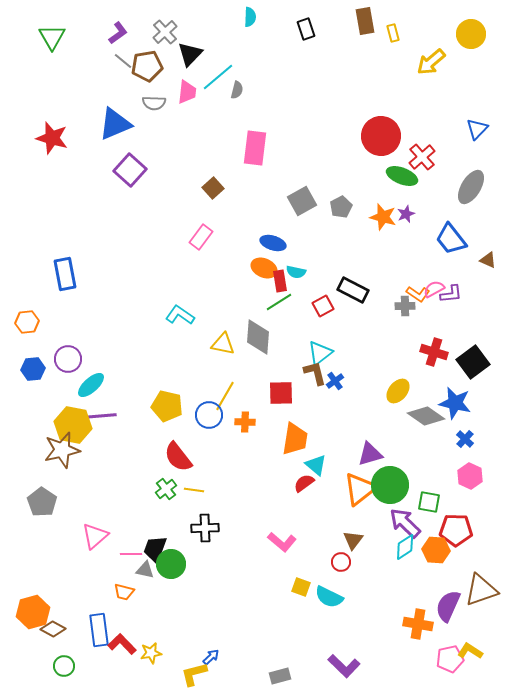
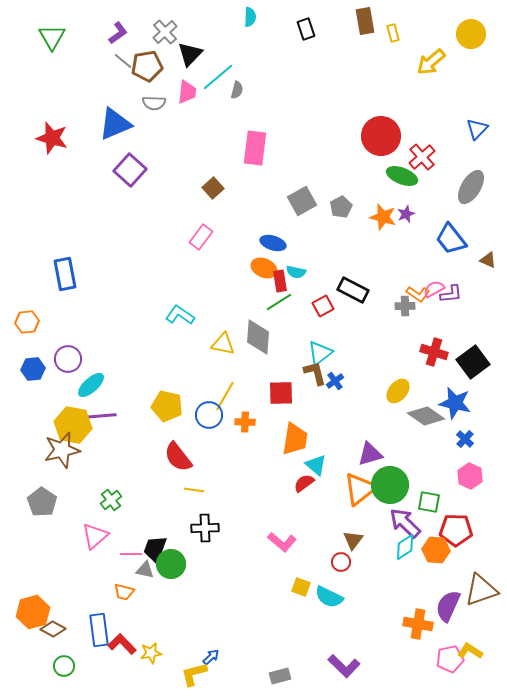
green cross at (166, 489): moved 55 px left, 11 px down
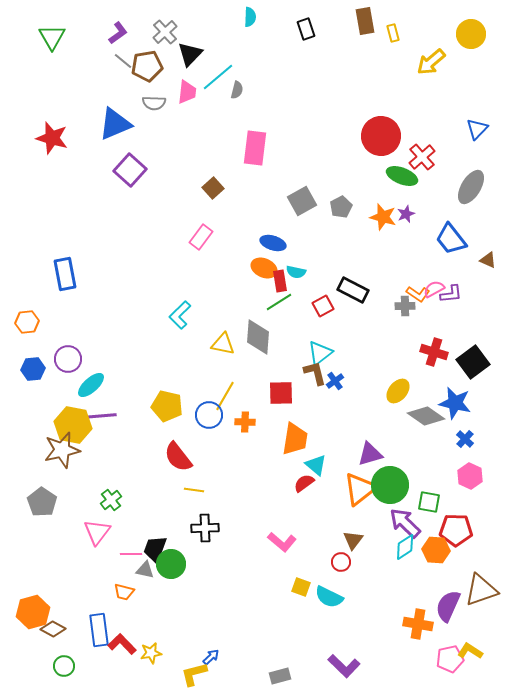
cyan L-shape at (180, 315): rotated 80 degrees counterclockwise
pink triangle at (95, 536): moved 2 px right, 4 px up; rotated 12 degrees counterclockwise
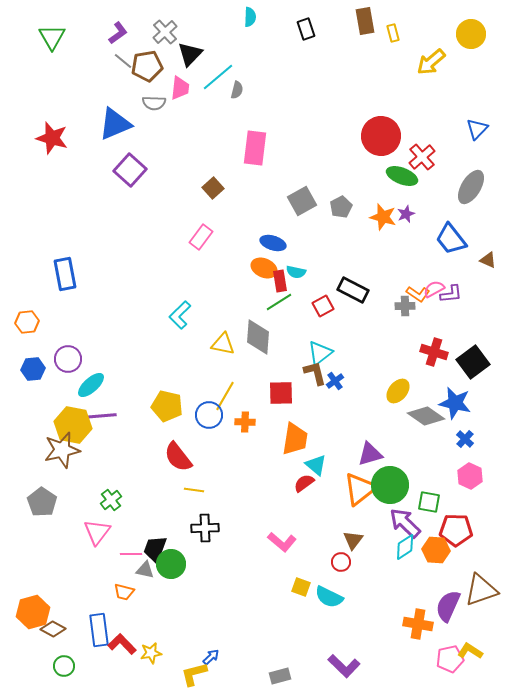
pink trapezoid at (187, 92): moved 7 px left, 4 px up
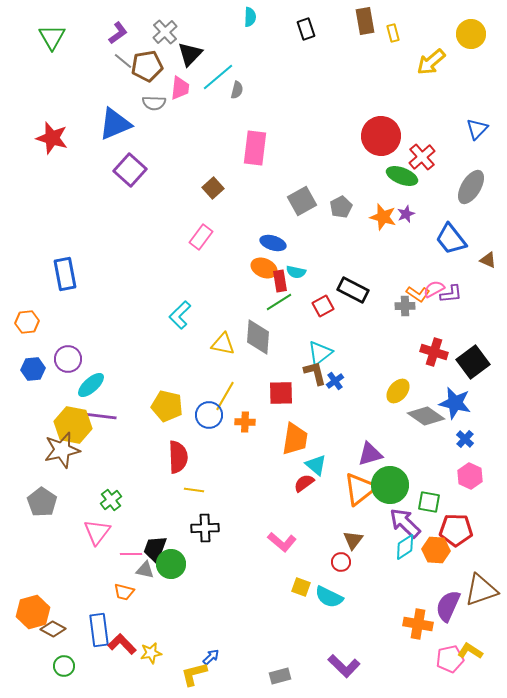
purple line at (100, 416): rotated 12 degrees clockwise
red semicircle at (178, 457): rotated 144 degrees counterclockwise
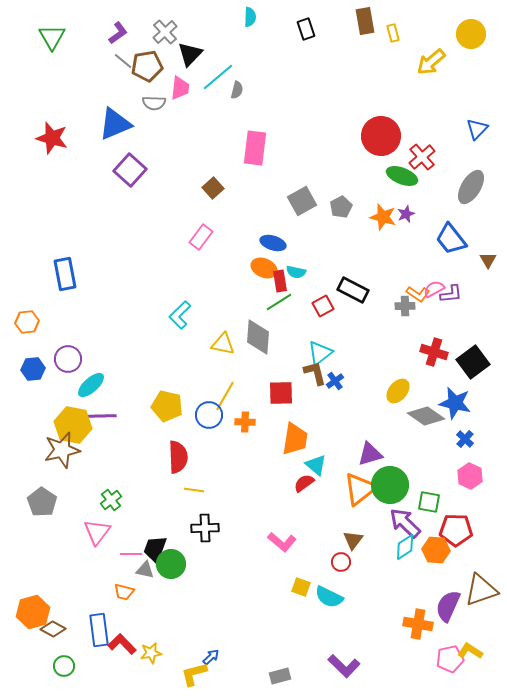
brown triangle at (488, 260): rotated 36 degrees clockwise
purple line at (100, 416): rotated 8 degrees counterclockwise
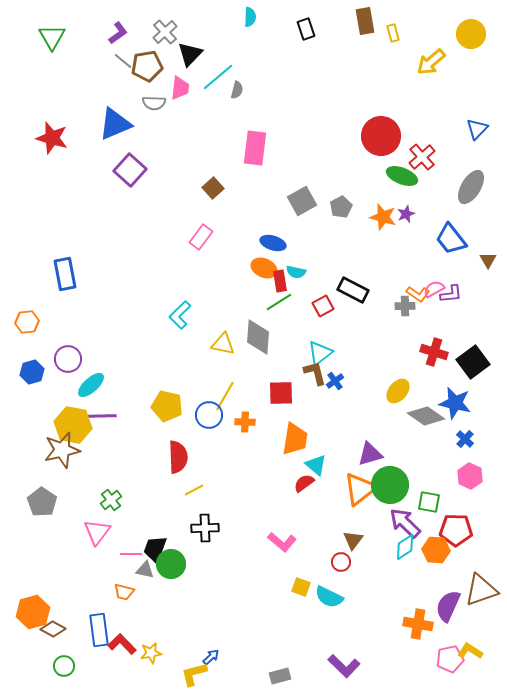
blue hexagon at (33, 369): moved 1 px left, 3 px down; rotated 10 degrees counterclockwise
yellow line at (194, 490): rotated 36 degrees counterclockwise
